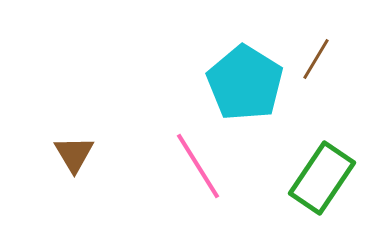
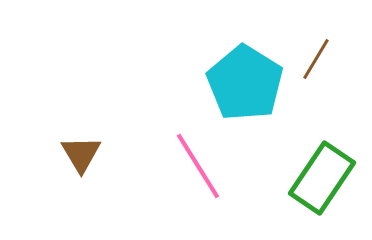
brown triangle: moved 7 px right
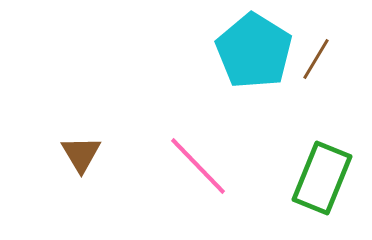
cyan pentagon: moved 9 px right, 32 px up
pink line: rotated 12 degrees counterclockwise
green rectangle: rotated 12 degrees counterclockwise
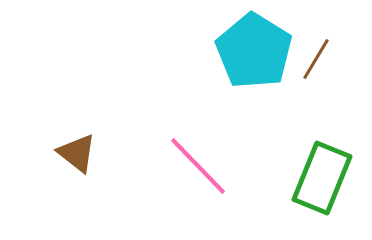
brown triangle: moved 4 px left, 1 px up; rotated 21 degrees counterclockwise
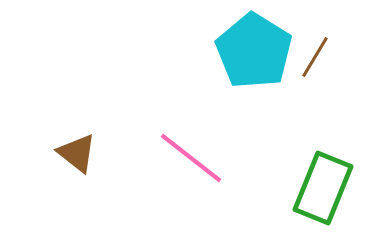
brown line: moved 1 px left, 2 px up
pink line: moved 7 px left, 8 px up; rotated 8 degrees counterclockwise
green rectangle: moved 1 px right, 10 px down
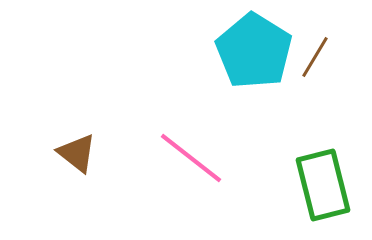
green rectangle: moved 3 px up; rotated 36 degrees counterclockwise
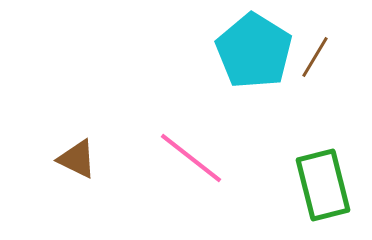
brown triangle: moved 6 px down; rotated 12 degrees counterclockwise
